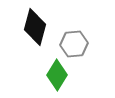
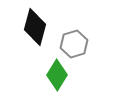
gray hexagon: rotated 12 degrees counterclockwise
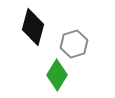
black diamond: moved 2 px left
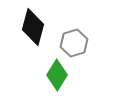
gray hexagon: moved 1 px up
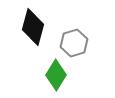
green diamond: moved 1 px left
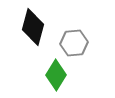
gray hexagon: rotated 12 degrees clockwise
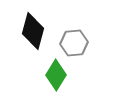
black diamond: moved 4 px down
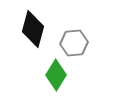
black diamond: moved 2 px up
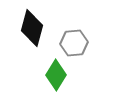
black diamond: moved 1 px left, 1 px up
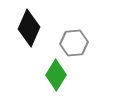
black diamond: moved 3 px left; rotated 9 degrees clockwise
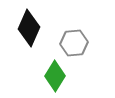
green diamond: moved 1 px left, 1 px down
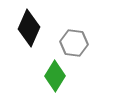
gray hexagon: rotated 12 degrees clockwise
